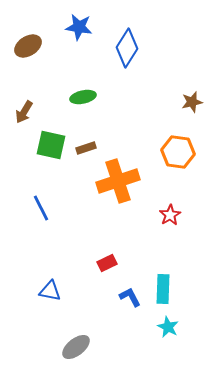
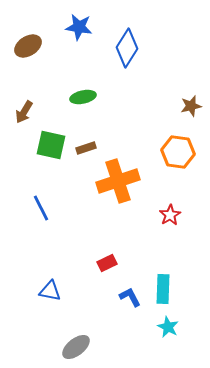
brown star: moved 1 px left, 4 px down
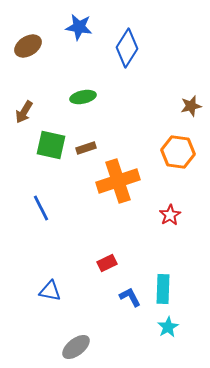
cyan star: rotated 15 degrees clockwise
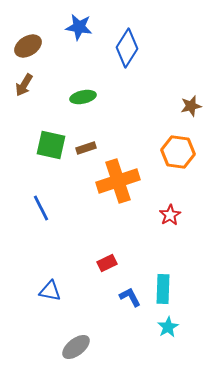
brown arrow: moved 27 px up
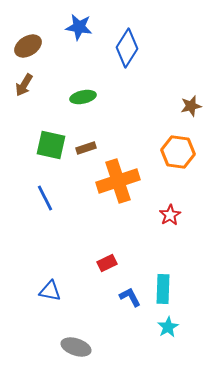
blue line: moved 4 px right, 10 px up
gray ellipse: rotated 56 degrees clockwise
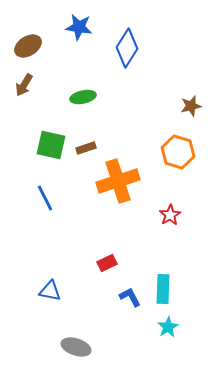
orange hexagon: rotated 8 degrees clockwise
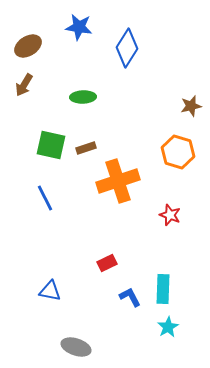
green ellipse: rotated 10 degrees clockwise
red star: rotated 20 degrees counterclockwise
